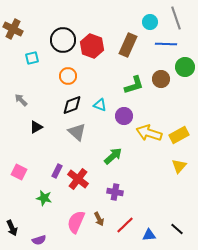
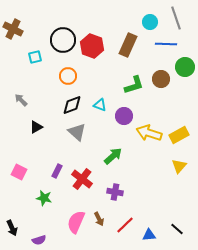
cyan square: moved 3 px right, 1 px up
red cross: moved 4 px right
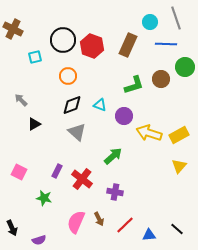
black triangle: moved 2 px left, 3 px up
